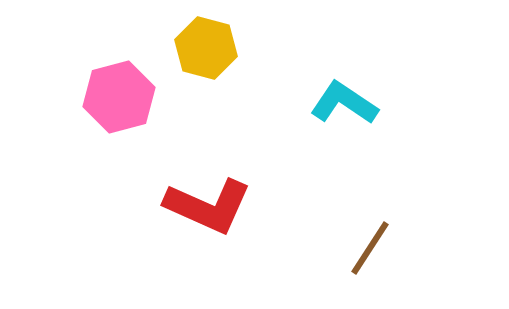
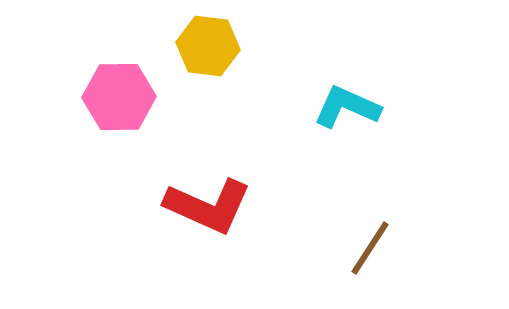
yellow hexagon: moved 2 px right, 2 px up; rotated 8 degrees counterclockwise
pink hexagon: rotated 14 degrees clockwise
cyan L-shape: moved 3 px right, 4 px down; rotated 10 degrees counterclockwise
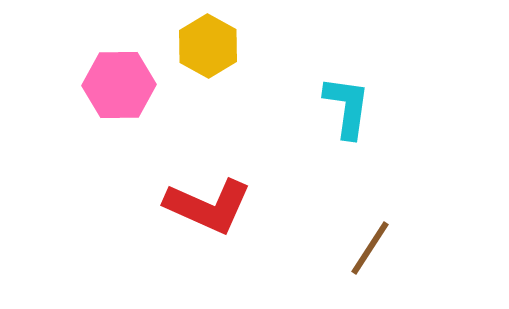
yellow hexagon: rotated 22 degrees clockwise
pink hexagon: moved 12 px up
cyan L-shape: rotated 74 degrees clockwise
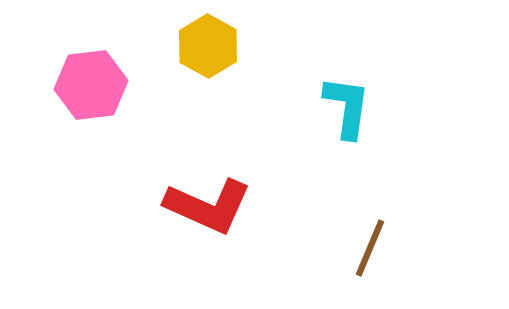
pink hexagon: moved 28 px left; rotated 6 degrees counterclockwise
brown line: rotated 10 degrees counterclockwise
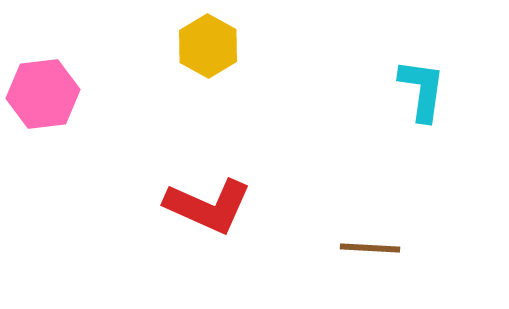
pink hexagon: moved 48 px left, 9 px down
cyan L-shape: moved 75 px right, 17 px up
brown line: rotated 70 degrees clockwise
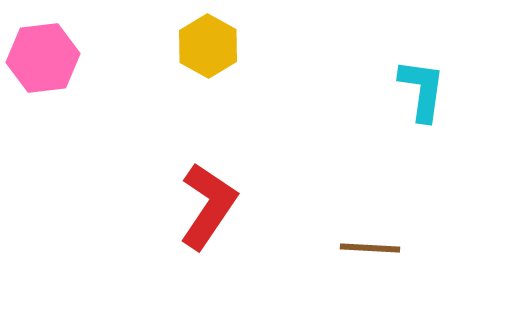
pink hexagon: moved 36 px up
red L-shape: rotated 80 degrees counterclockwise
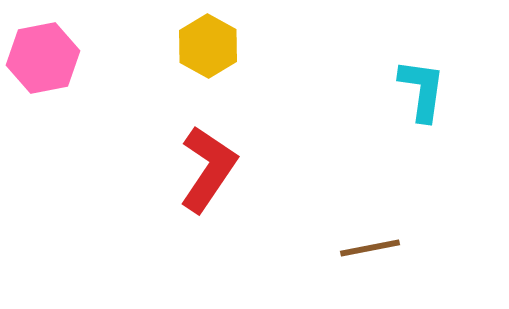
pink hexagon: rotated 4 degrees counterclockwise
red L-shape: moved 37 px up
brown line: rotated 14 degrees counterclockwise
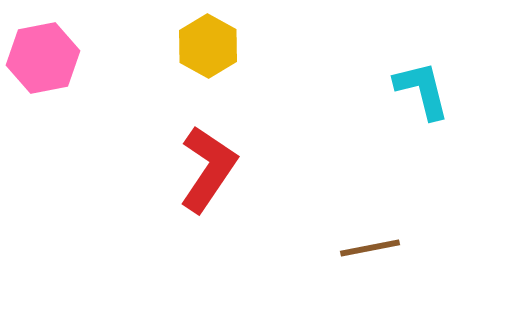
cyan L-shape: rotated 22 degrees counterclockwise
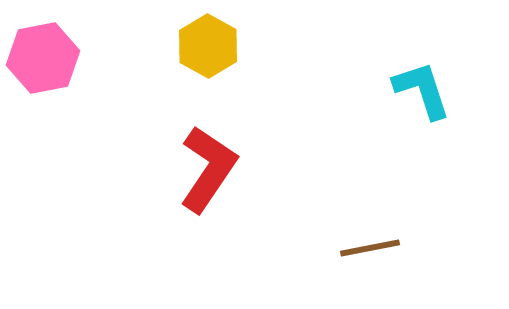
cyan L-shape: rotated 4 degrees counterclockwise
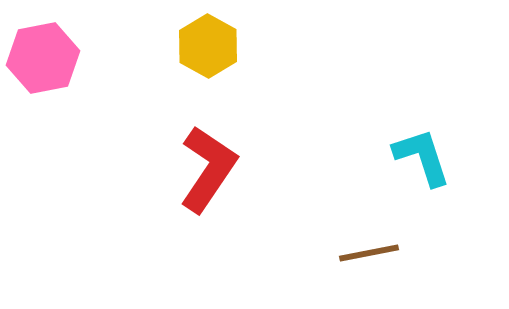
cyan L-shape: moved 67 px down
brown line: moved 1 px left, 5 px down
